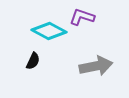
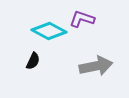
purple L-shape: moved 2 px down
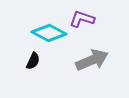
cyan diamond: moved 2 px down
gray arrow: moved 4 px left, 6 px up; rotated 12 degrees counterclockwise
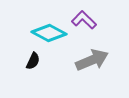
purple L-shape: moved 2 px right, 1 px down; rotated 25 degrees clockwise
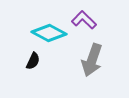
gray arrow: rotated 132 degrees clockwise
